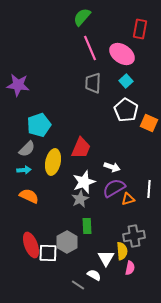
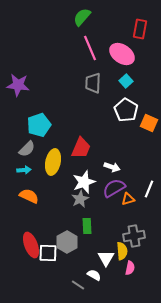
white line: rotated 18 degrees clockwise
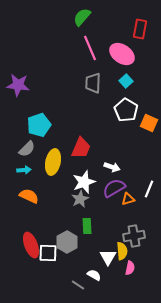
white triangle: moved 2 px right, 1 px up
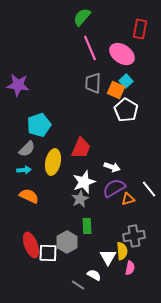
orange square: moved 33 px left, 33 px up
white line: rotated 60 degrees counterclockwise
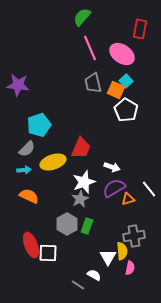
gray trapezoid: rotated 15 degrees counterclockwise
yellow ellipse: rotated 60 degrees clockwise
green rectangle: rotated 21 degrees clockwise
gray hexagon: moved 18 px up
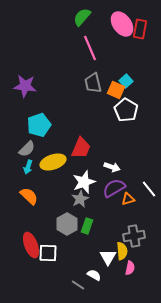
pink ellipse: moved 30 px up; rotated 20 degrees clockwise
purple star: moved 7 px right, 1 px down
cyan arrow: moved 4 px right, 3 px up; rotated 112 degrees clockwise
orange semicircle: rotated 18 degrees clockwise
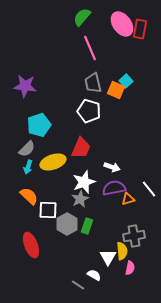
white pentagon: moved 37 px left, 1 px down; rotated 15 degrees counterclockwise
purple semicircle: rotated 20 degrees clockwise
white square: moved 43 px up
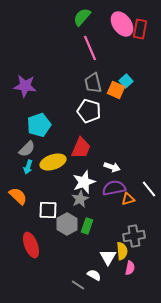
orange semicircle: moved 11 px left
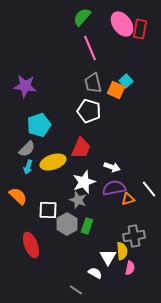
gray star: moved 2 px left, 1 px down; rotated 24 degrees counterclockwise
white semicircle: moved 1 px right, 2 px up
gray line: moved 2 px left, 5 px down
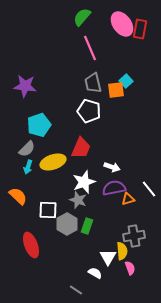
orange square: rotated 30 degrees counterclockwise
pink semicircle: rotated 32 degrees counterclockwise
